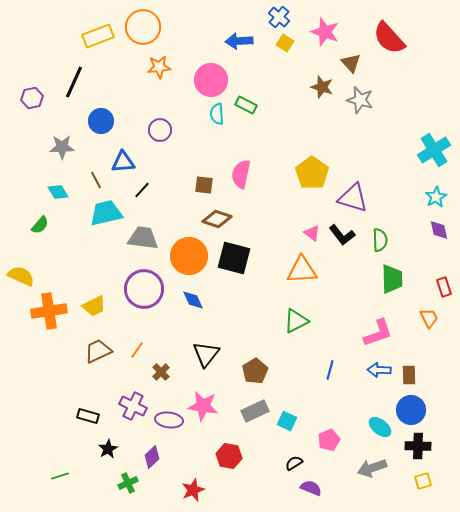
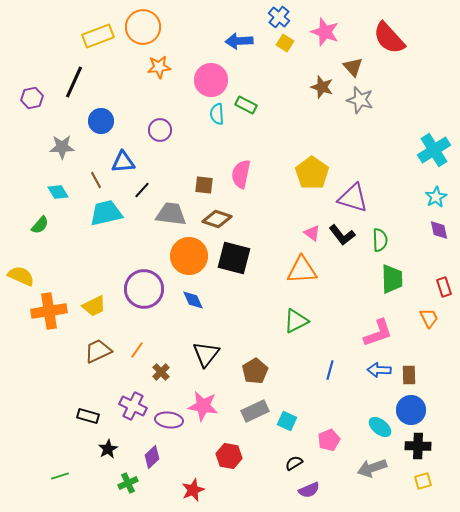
brown triangle at (351, 63): moved 2 px right, 4 px down
gray trapezoid at (143, 238): moved 28 px right, 24 px up
purple semicircle at (311, 488): moved 2 px left, 2 px down; rotated 135 degrees clockwise
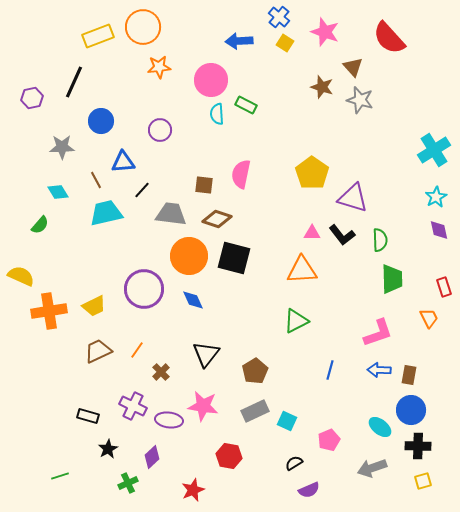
pink triangle at (312, 233): rotated 36 degrees counterclockwise
brown rectangle at (409, 375): rotated 12 degrees clockwise
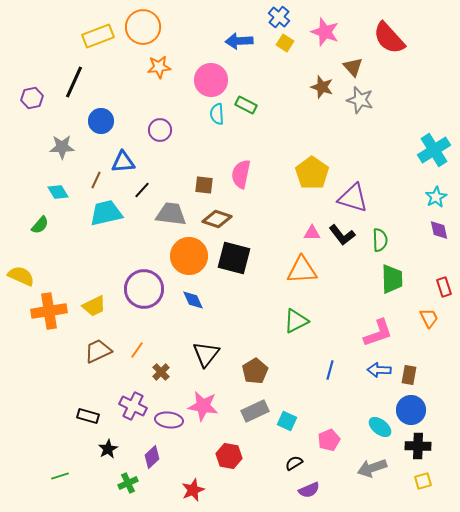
brown line at (96, 180): rotated 54 degrees clockwise
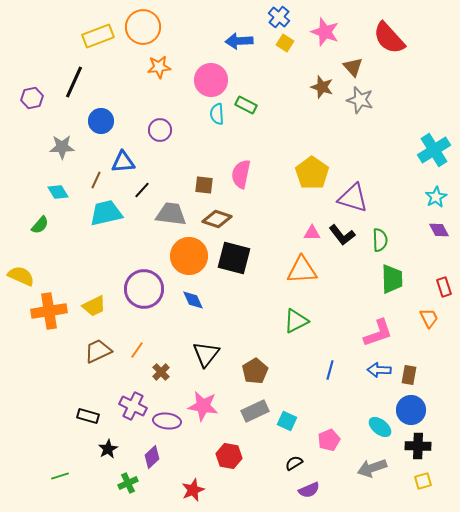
purple diamond at (439, 230): rotated 15 degrees counterclockwise
purple ellipse at (169, 420): moved 2 px left, 1 px down
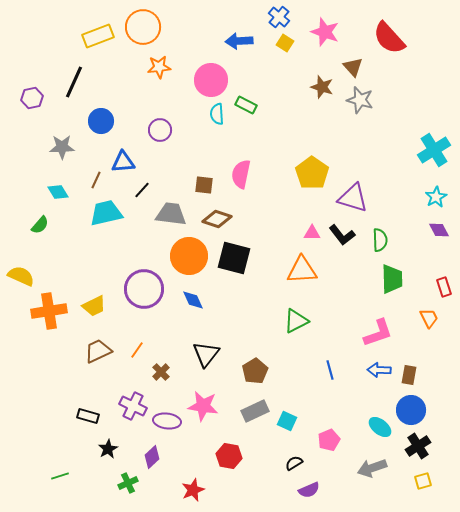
blue line at (330, 370): rotated 30 degrees counterclockwise
black cross at (418, 446): rotated 35 degrees counterclockwise
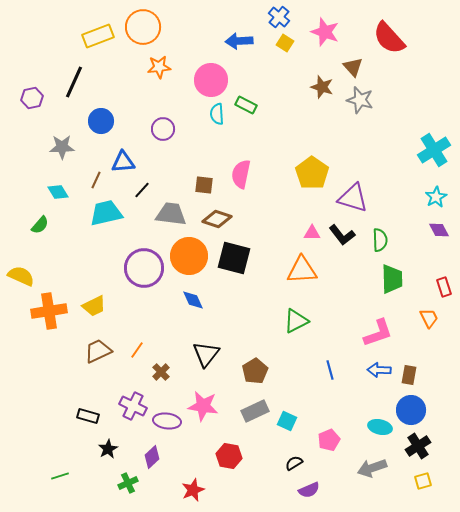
purple circle at (160, 130): moved 3 px right, 1 px up
purple circle at (144, 289): moved 21 px up
cyan ellipse at (380, 427): rotated 25 degrees counterclockwise
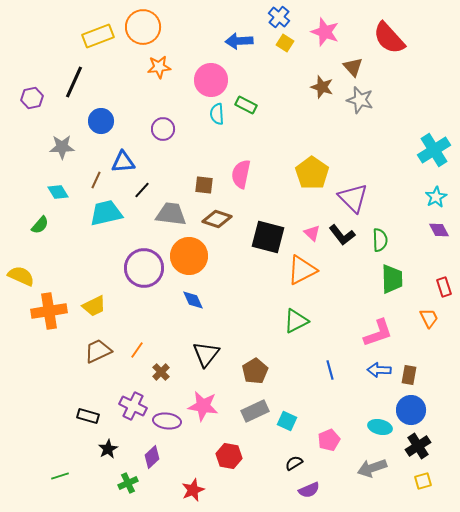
purple triangle at (353, 198): rotated 28 degrees clockwise
pink triangle at (312, 233): rotated 42 degrees clockwise
black square at (234, 258): moved 34 px right, 21 px up
orange triangle at (302, 270): rotated 24 degrees counterclockwise
